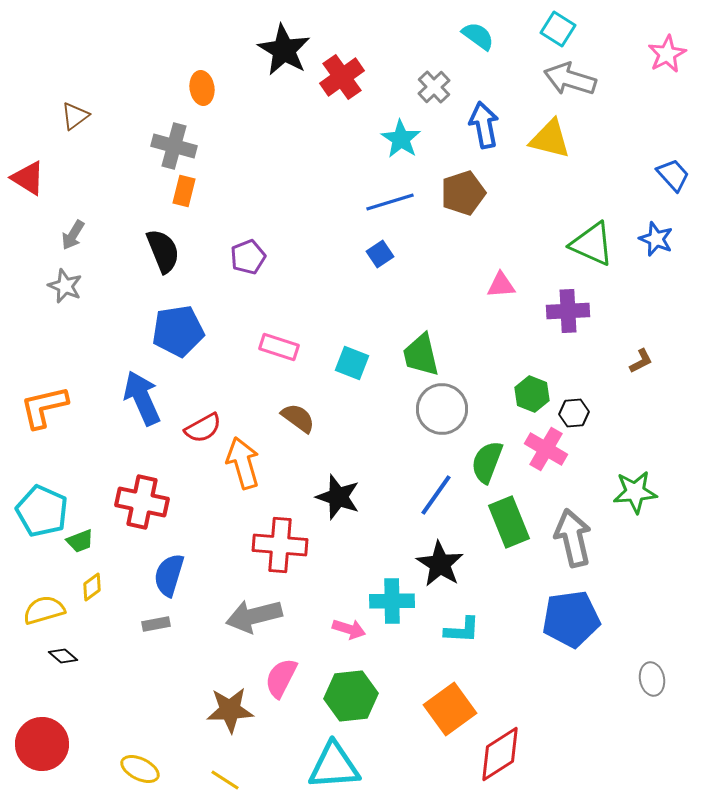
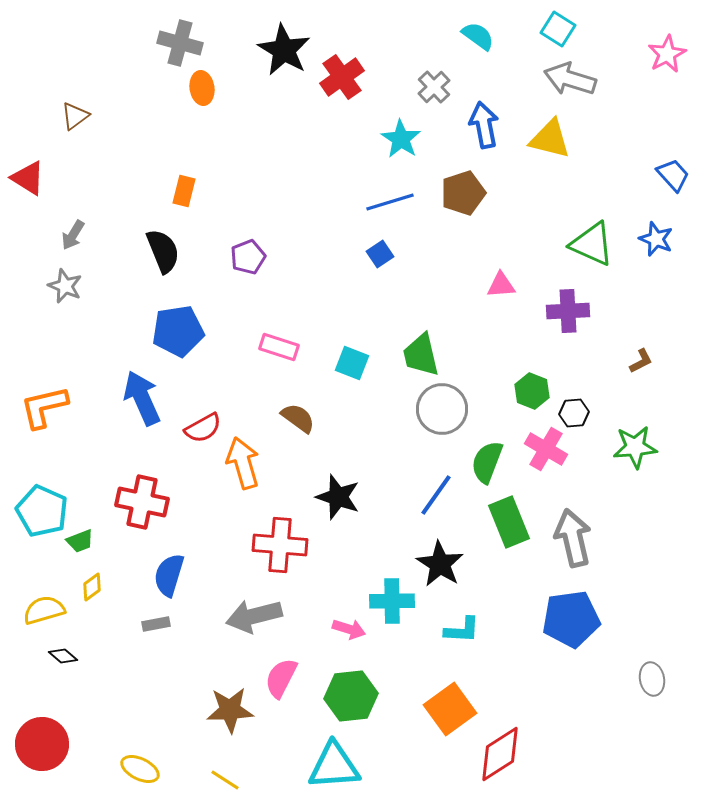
gray cross at (174, 146): moved 6 px right, 103 px up
green hexagon at (532, 394): moved 3 px up
green star at (635, 492): moved 45 px up
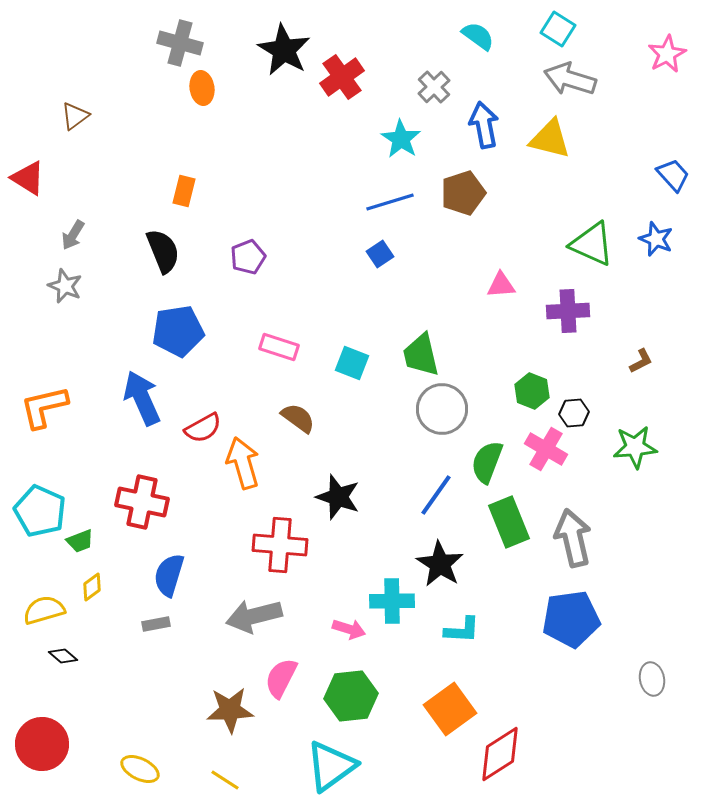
cyan pentagon at (42, 511): moved 2 px left
cyan triangle at (334, 766): moved 3 px left; rotated 32 degrees counterclockwise
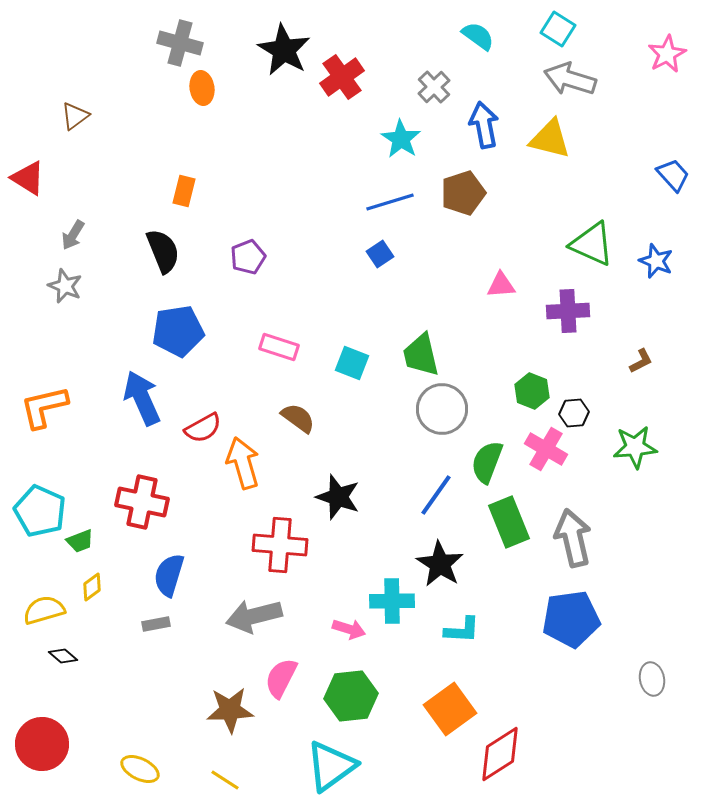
blue star at (656, 239): moved 22 px down
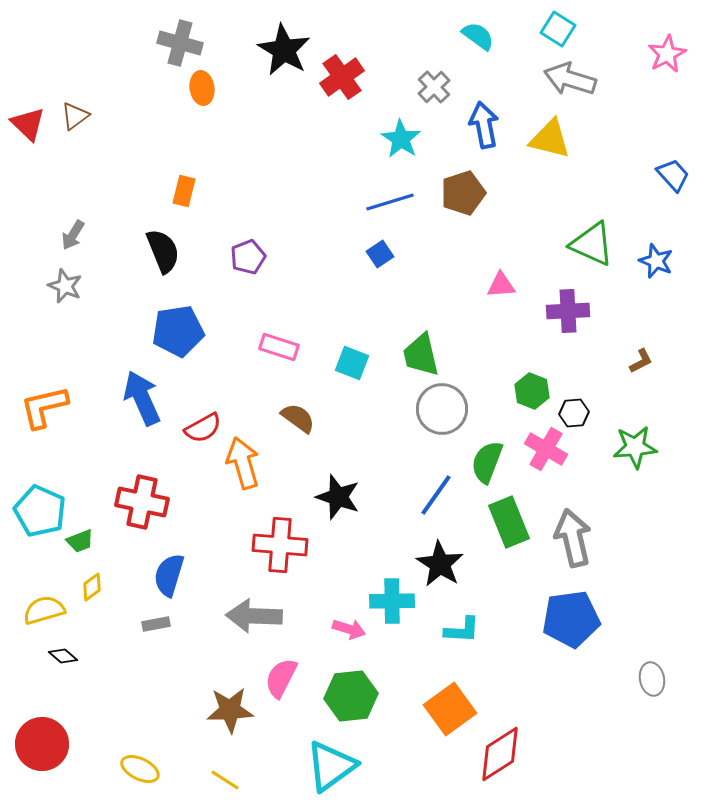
red triangle at (28, 178): moved 54 px up; rotated 12 degrees clockwise
gray arrow at (254, 616): rotated 16 degrees clockwise
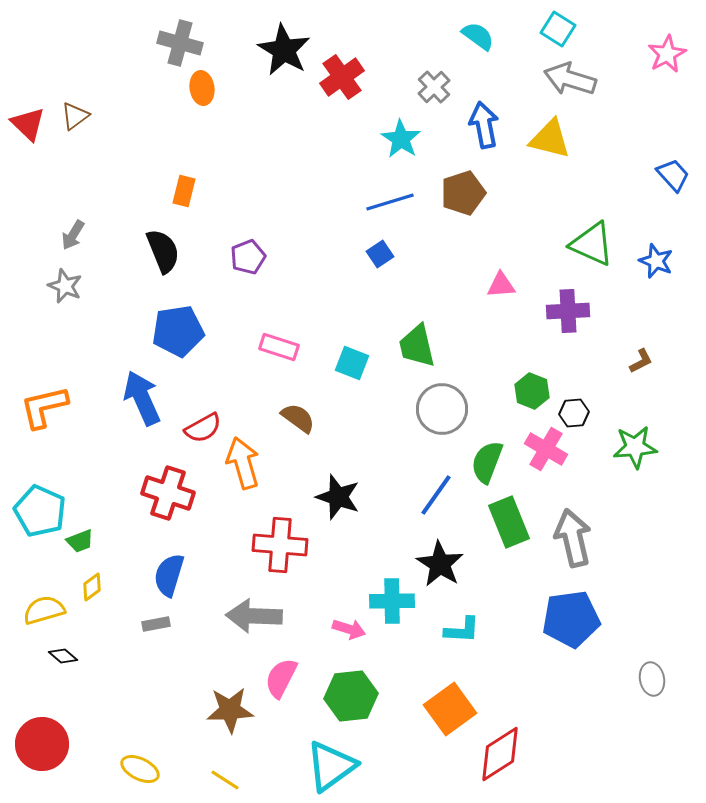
green trapezoid at (421, 355): moved 4 px left, 9 px up
red cross at (142, 502): moved 26 px right, 9 px up; rotated 6 degrees clockwise
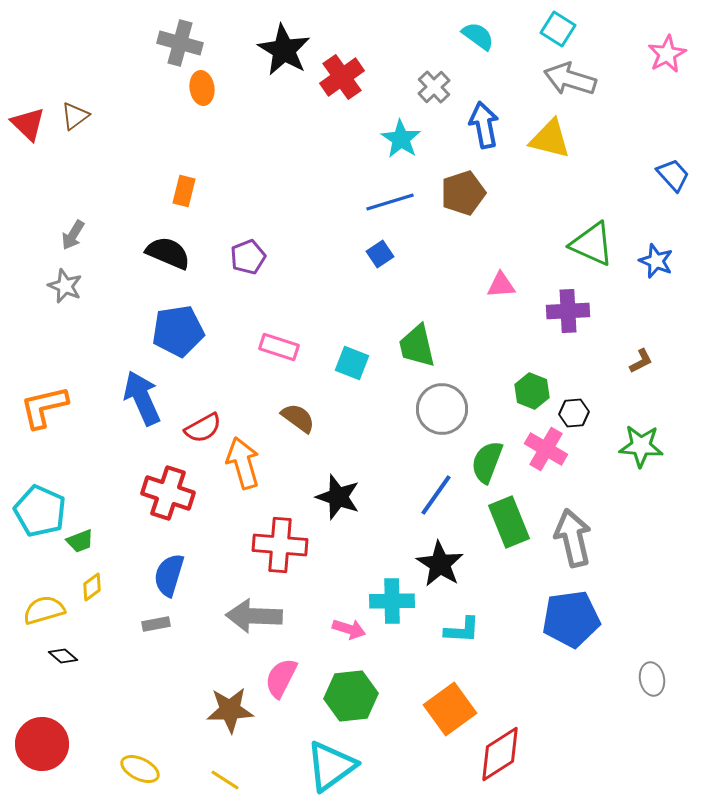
black semicircle at (163, 251): moved 5 px right, 2 px down; rotated 45 degrees counterclockwise
green star at (635, 447): moved 6 px right, 1 px up; rotated 9 degrees clockwise
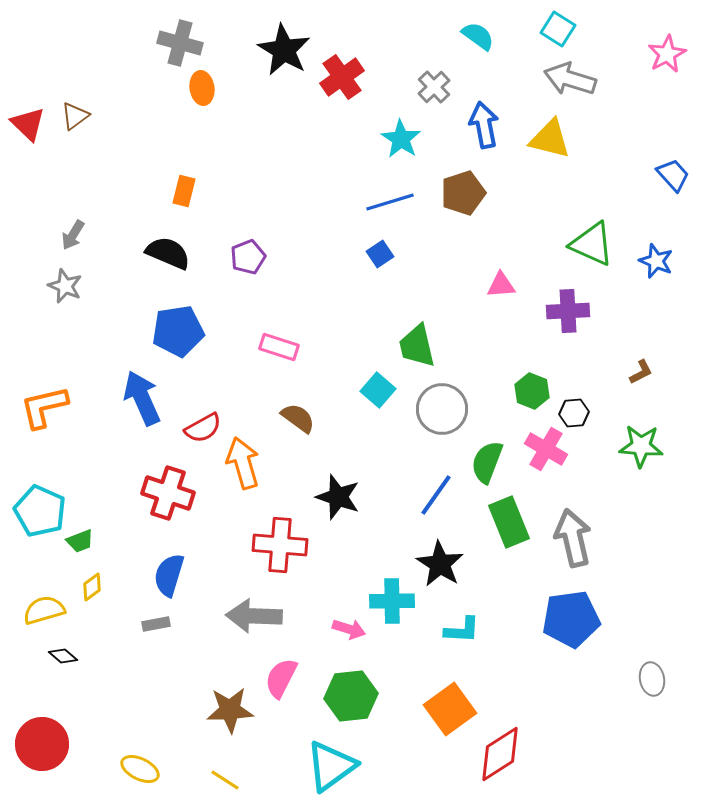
brown L-shape at (641, 361): moved 11 px down
cyan square at (352, 363): moved 26 px right, 27 px down; rotated 20 degrees clockwise
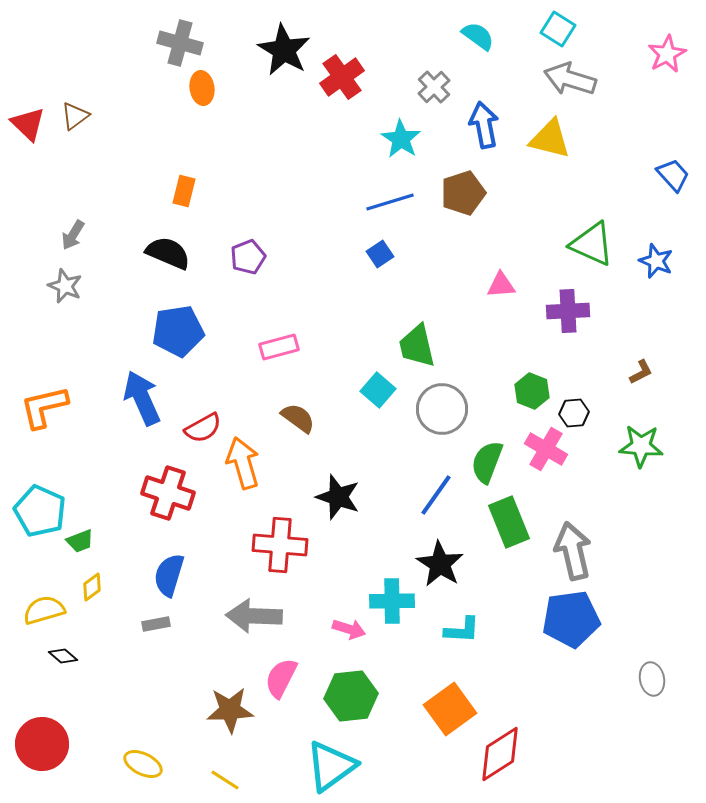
pink rectangle at (279, 347): rotated 33 degrees counterclockwise
gray arrow at (573, 538): moved 13 px down
yellow ellipse at (140, 769): moved 3 px right, 5 px up
